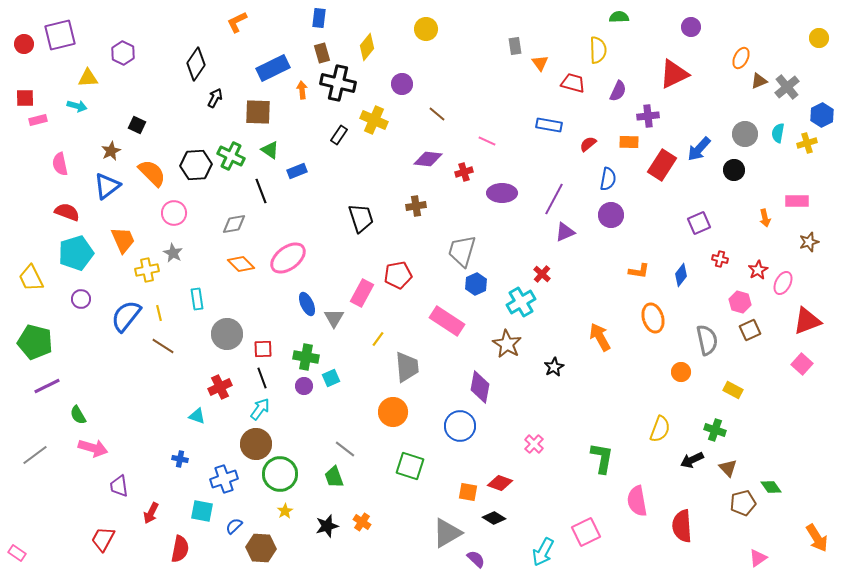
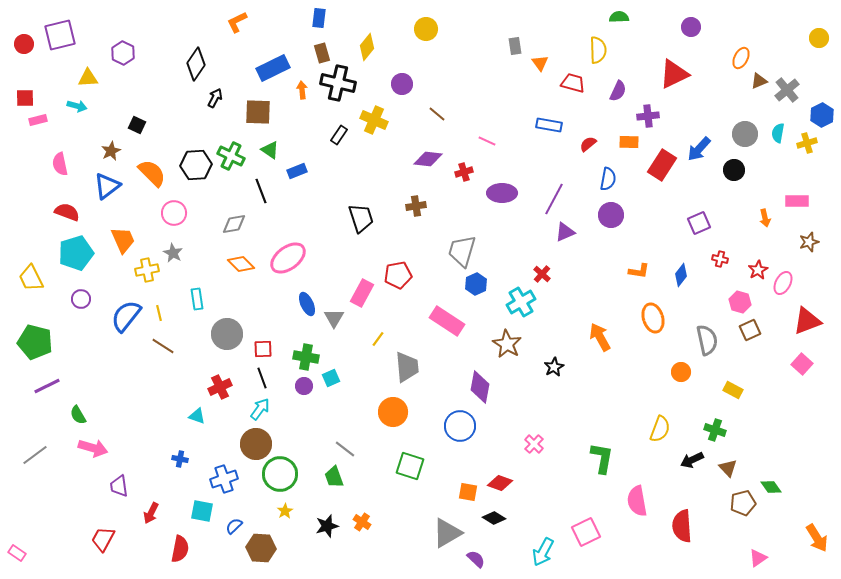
gray cross at (787, 87): moved 3 px down
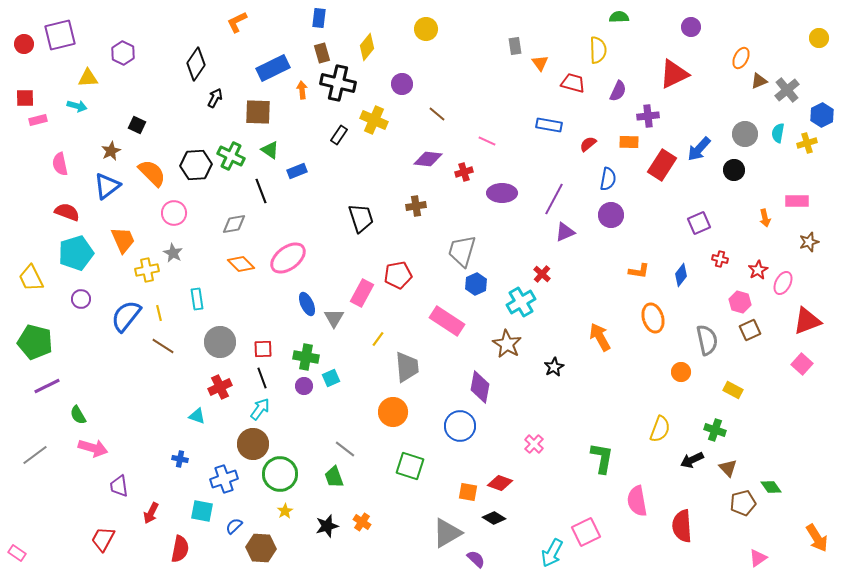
gray circle at (227, 334): moved 7 px left, 8 px down
brown circle at (256, 444): moved 3 px left
cyan arrow at (543, 552): moved 9 px right, 1 px down
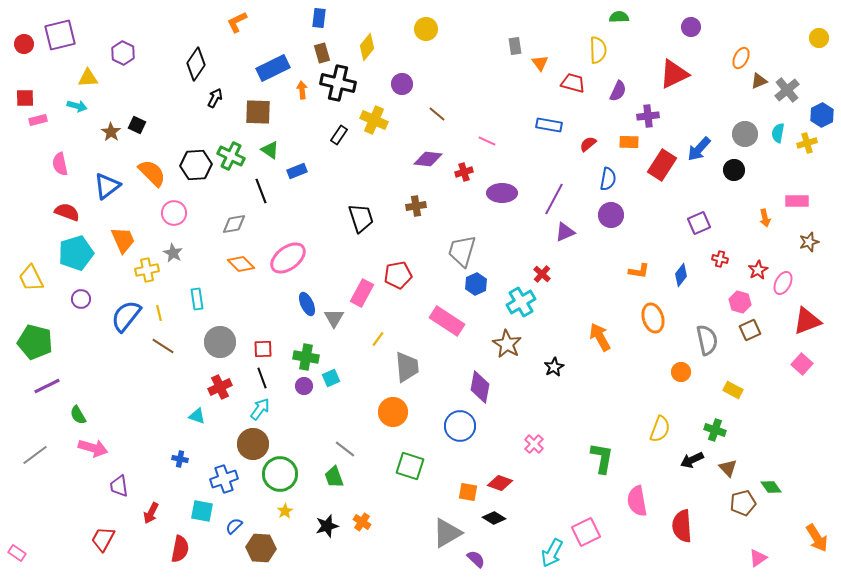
brown star at (111, 151): moved 19 px up; rotated 12 degrees counterclockwise
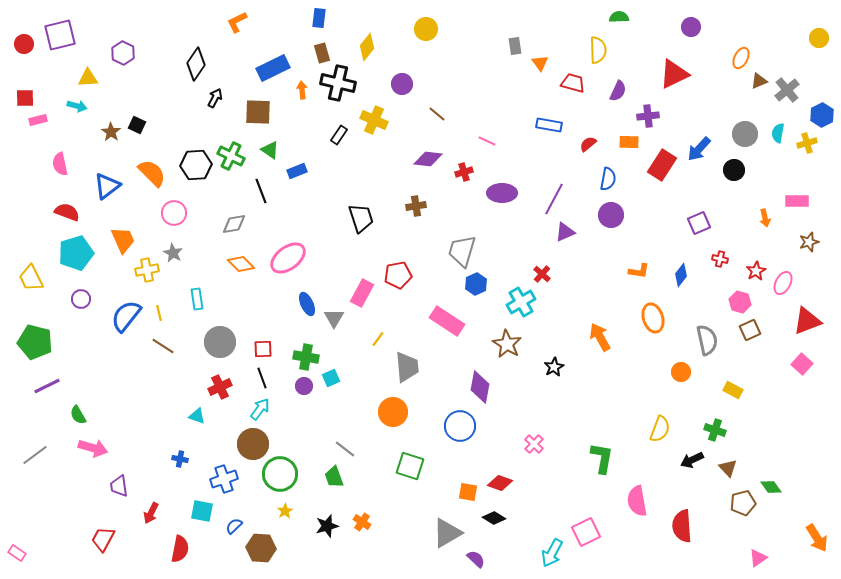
red star at (758, 270): moved 2 px left, 1 px down
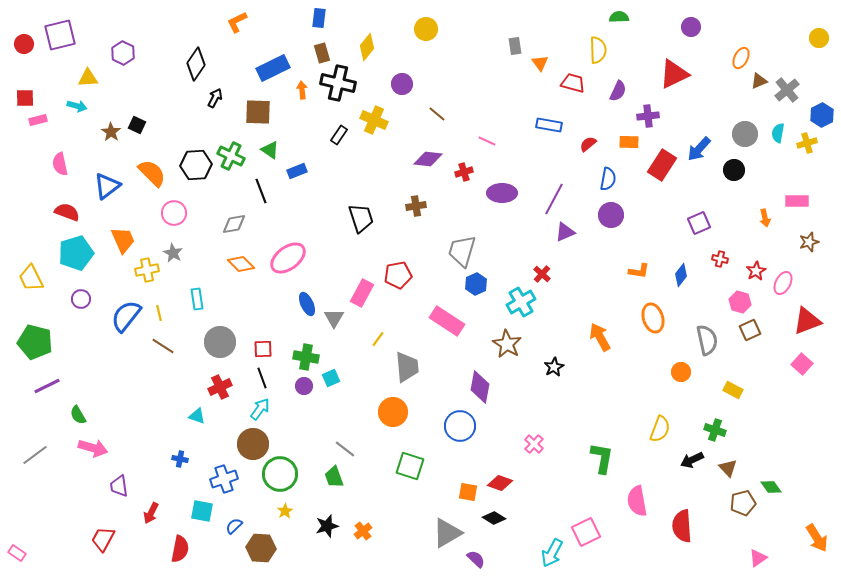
orange cross at (362, 522): moved 1 px right, 9 px down; rotated 18 degrees clockwise
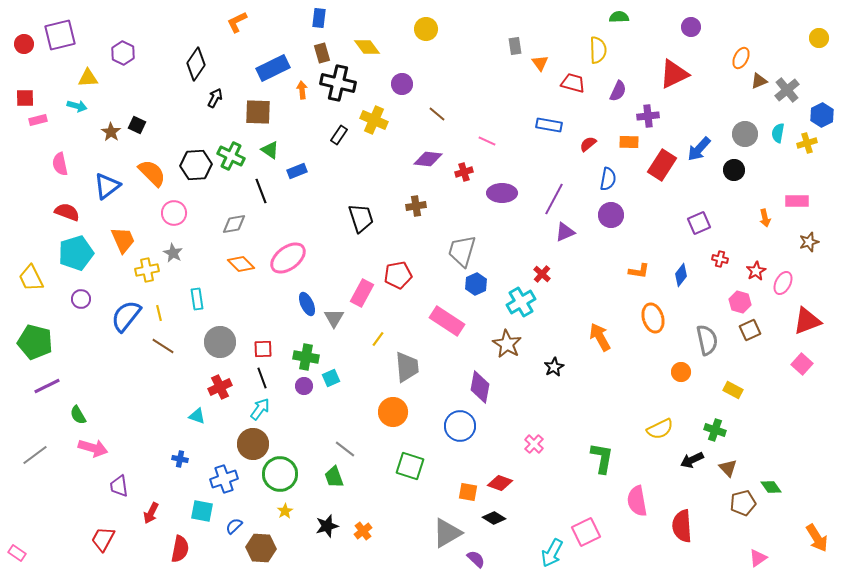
yellow diamond at (367, 47): rotated 76 degrees counterclockwise
yellow semicircle at (660, 429): rotated 44 degrees clockwise
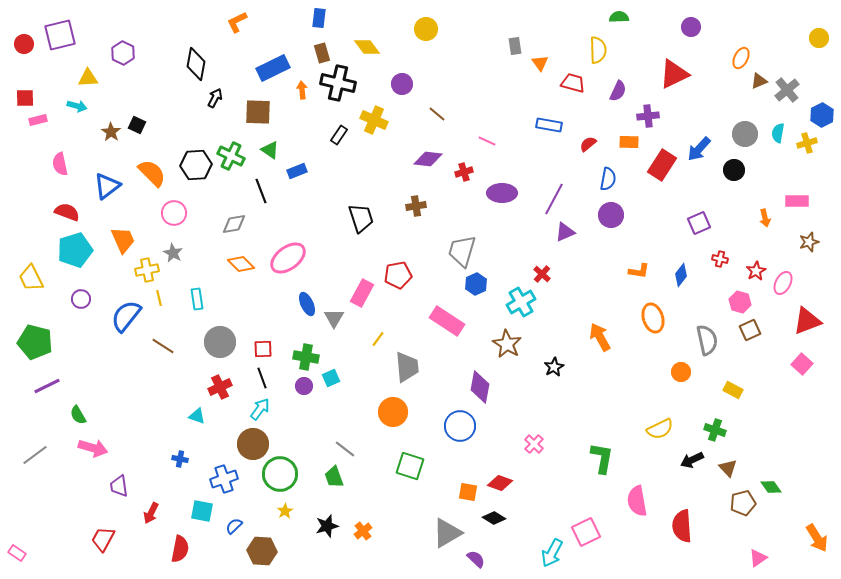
black diamond at (196, 64): rotated 24 degrees counterclockwise
cyan pentagon at (76, 253): moved 1 px left, 3 px up
yellow line at (159, 313): moved 15 px up
brown hexagon at (261, 548): moved 1 px right, 3 px down
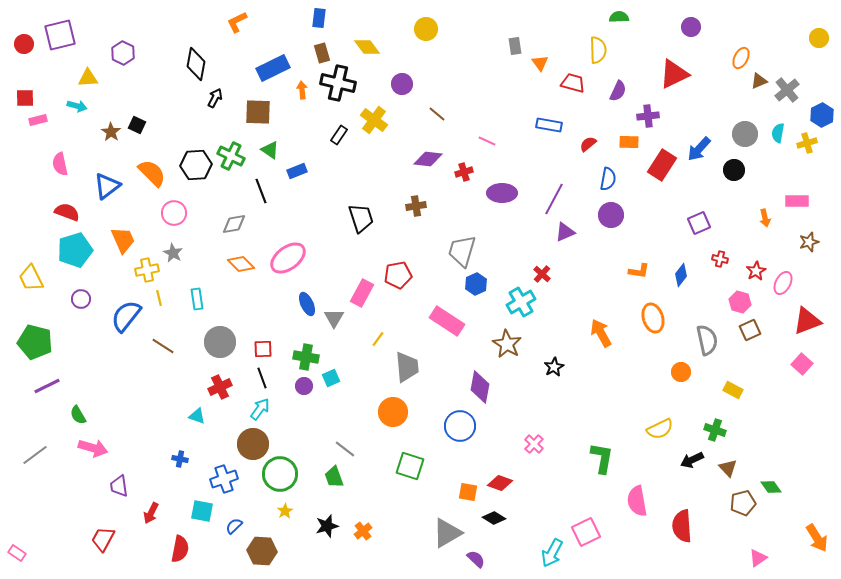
yellow cross at (374, 120): rotated 12 degrees clockwise
orange arrow at (600, 337): moved 1 px right, 4 px up
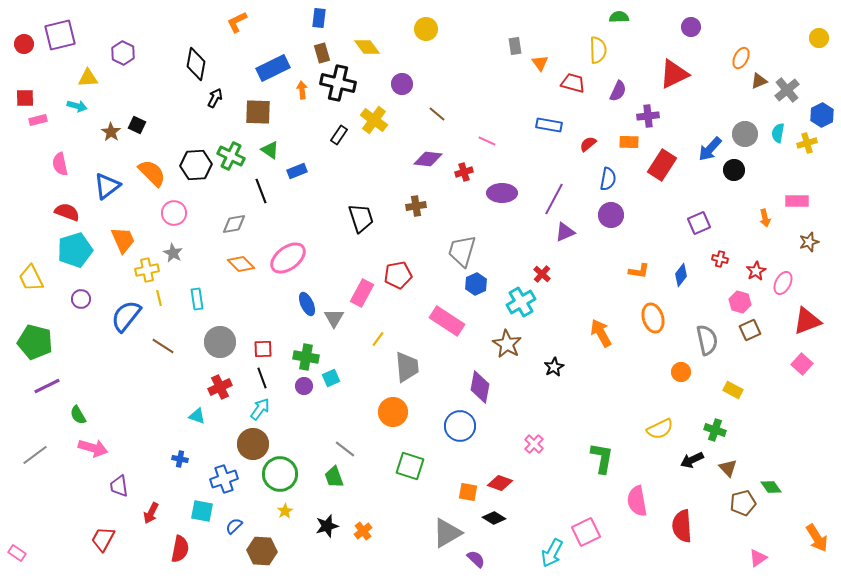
blue arrow at (699, 149): moved 11 px right
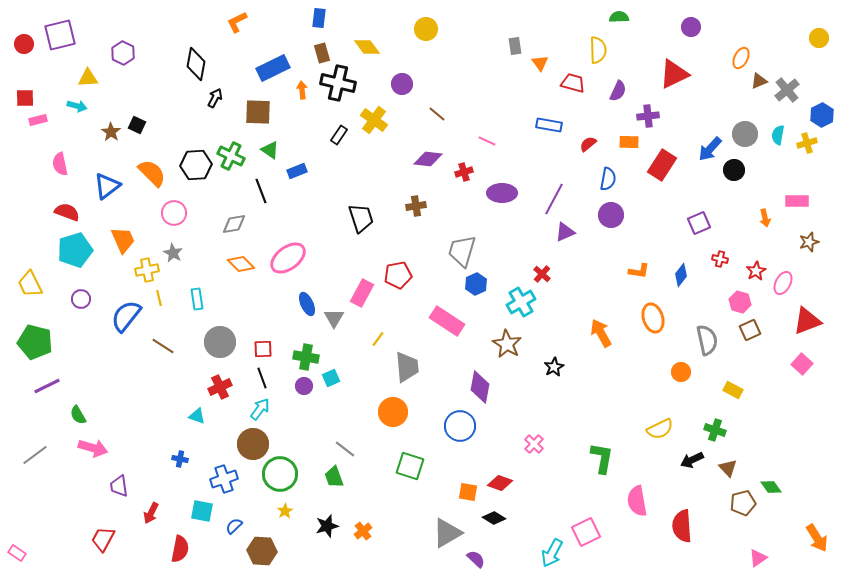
cyan semicircle at (778, 133): moved 2 px down
yellow trapezoid at (31, 278): moved 1 px left, 6 px down
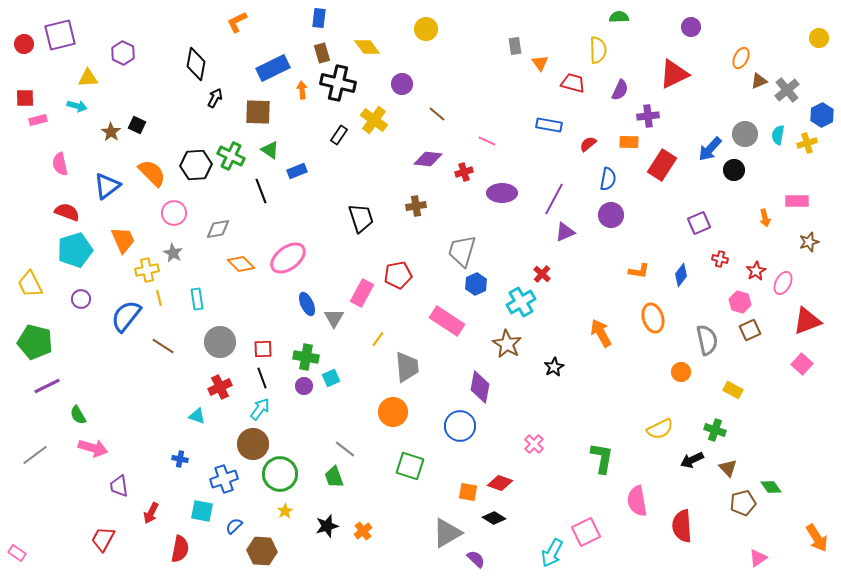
purple semicircle at (618, 91): moved 2 px right, 1 px up
gray diamond at (234, 224): moved 16 px left, 5 px down
